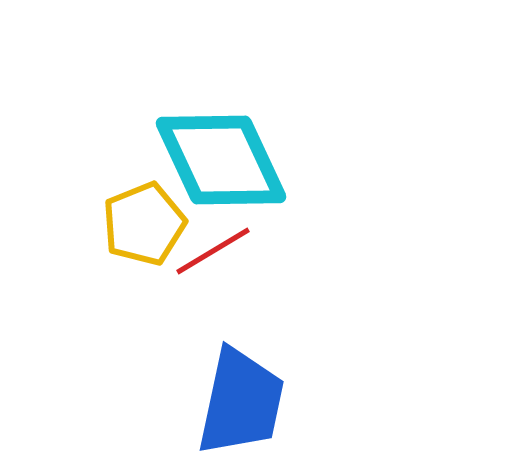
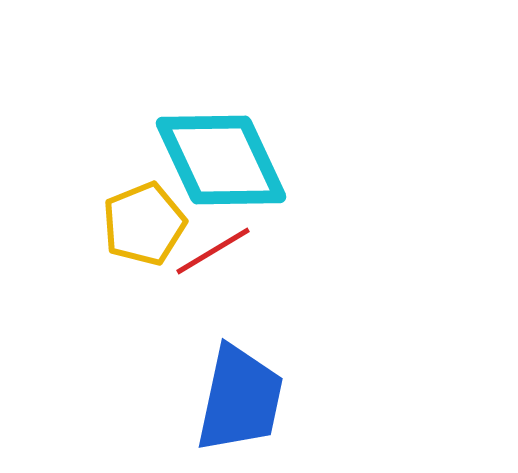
blue trapezoid: moved 1 px left, 3 px up
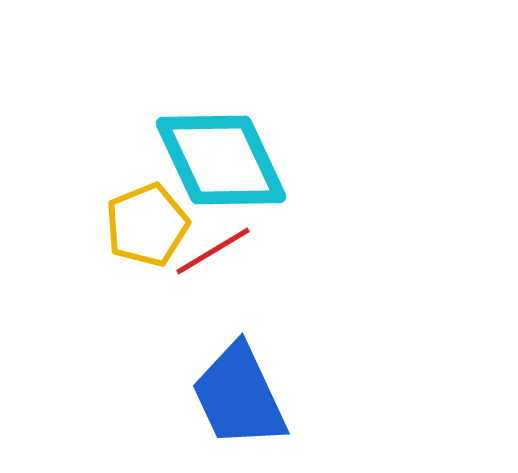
yellow pentagon: moved 3 px right, 1 px down
blue trapezoid: moved 1 px left, 3 px up; rotated 143 degrees clockwise
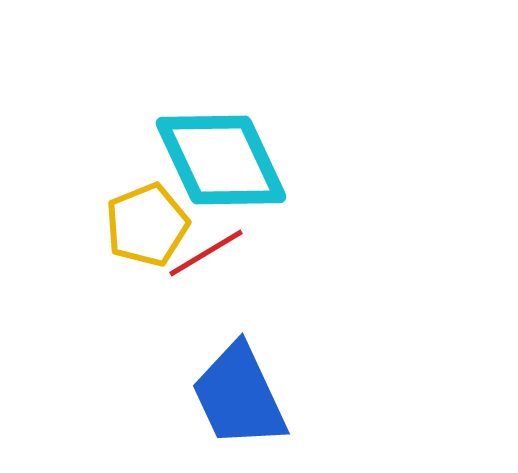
red line: moved 7 px left, 2 px down
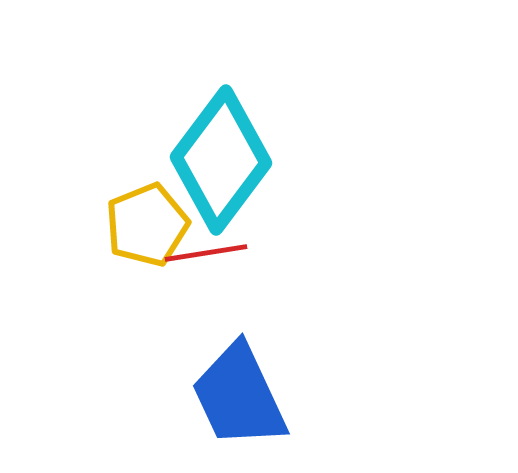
cyan diamond: rotated 62 degrees clockwise
red line: rotated 22 degrees clockwise
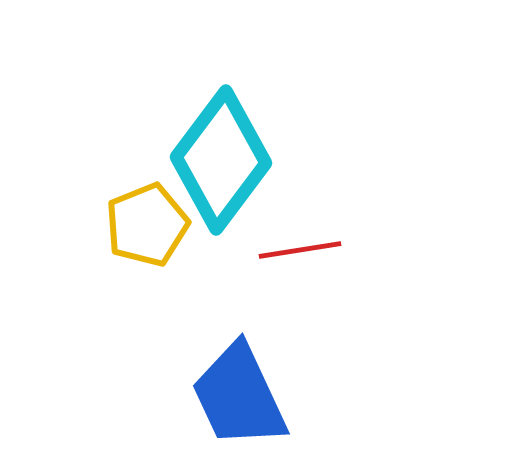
red line: moved 94 px right, 3 px up
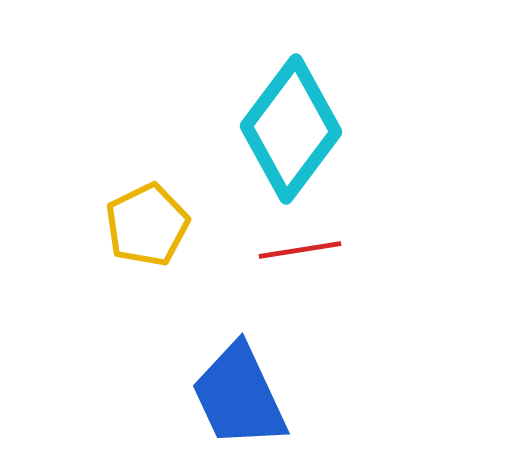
cyan diamond: moved 70 px right, 31 px up
yellow pentagon: rotated 4 degrees counterclockwise
